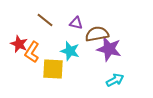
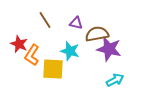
brown line: rotated 18 degrees clockwise
orange L-shape: moved 3 px down
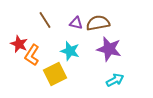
brown semicircle: moved 1 px right, 11 px up
yellow square: moved 2 px right, 5 px down; rotated 30 degrees counterclockwise
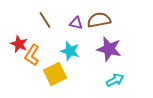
brown semicircle: moved 1 px right, 3 px up
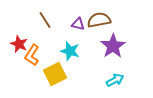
purple triangle: moved 2 px right, 1 px down
purple star: moved 4 px right, 3 px up; rotated 25 degrees clockwise
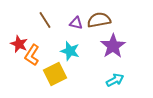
purple triangle: moved 2 px left, 1 px up
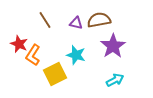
cyan star: moved 6 px right, 4 px down
orange L-shape: moved 1 px right
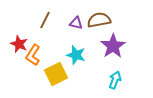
brown line: rotated 60 degrees clockwise
yellow square: moved 1 px right
cyan arrow: rotated 42 degrees counterclockwise
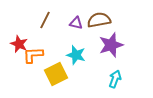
purple star: moved 2 px left, 1 px up; rotated 15 degrees clockwise
orange L-shape: rotated 55 degrees clockwise
cyan arrow: moved 1 px up
